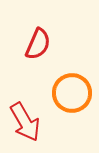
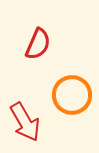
orange circle: moved 2 px down
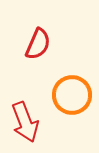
red arrow: rotated 9 degrees clockwise
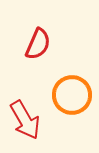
red arrow: moved 2 px up; rotated 9 degrees counterclockwise
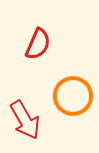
orange circle: moved 1 px right, 1 px down
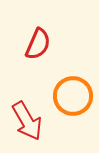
red arrow: moved 2 px right, 1 px down
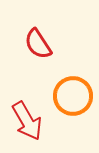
red semicircle: rotated 124 degrees clockwise
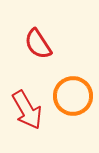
red arrow: moved 11 px up
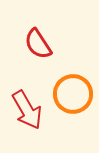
orange circle: moved 2 px up
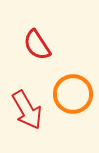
red semicircle: moved 1 px left, 1 px down
